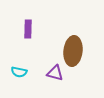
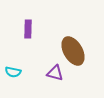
brown ellipse: rotated 36 degrees counterclockwise
cyan semicircle: moved 6 px left
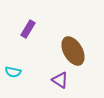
purple rectangle: rotated 30 degrees clockwise
purple triangle: moved 5 px right, 7 px down; rotated 18 degrees clockwise
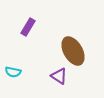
purple rectangle: moved 2 px up
purple triangle: moved 1 px left, 4 px up
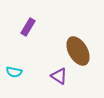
brown ellipse: moved 5 px right
cyan semicircle: moved 1 px right
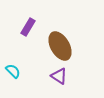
brown ellipse: moved 18 px left, 5 px up
cyan semicircle: moved 1 px left, 1 px up; rotated 147 degrees counterclockwise
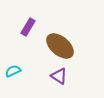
brown ellipse: rotated 20 degrees counterclockwise
cyan semicircle: rotated 70 degrees counterclockwise
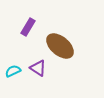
purple triangle: moved 21 px left, 8 px up
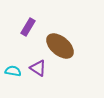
cyan semicircle: rotated 35 degrees clockwise
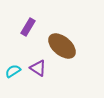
brown ellipse: moved 2 px right
cyan semicircle: rotated 42 degrees counterclockwise
